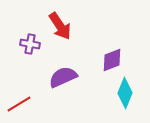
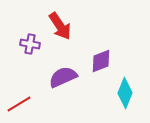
purple diamond: moved 11 px left, 1 px down
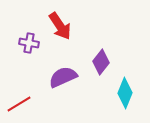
purple cross: moved 1 px left, 1 px up
purple diamond: moved 1 px down; rotated 30 degrees counterclockwise
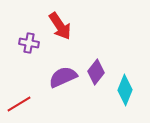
purple diamond: moved 5 px left, 10 px down
cyan diamond: moved 3 px up
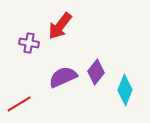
red arrow: rotated 72 degrees clockwise
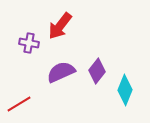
purple diamond: moved 1 px right, 1 px up
purple semicircle: moved 2 px left, 5 px up
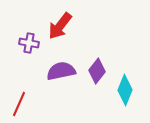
purple semicircle: moved 1 px up; rotated 12 degrees clockwise
red line: rotated 35 degrees counterclockwise
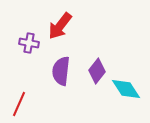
purple semicircle: rotated 72 degrees counterclockwise
cyan diamond: moved 1 px right, 1 px up; rotated 56 degrees counterclockwise
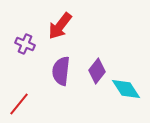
purple cross: moved 4 px left, 1 px down; rotated 12 degrees clockwise
red line: rotated 15 degrees clockwise
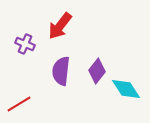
red line: rotated 20 degrees clockwise
